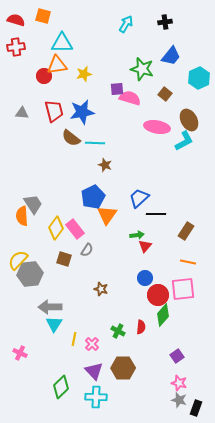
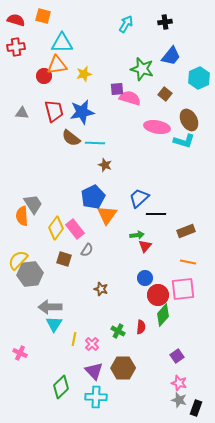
cyan L-shape at (184, 141): rotated 45 degrees clockwise
brown rectangle at (186, 231): rotated 36 degrees clockwise
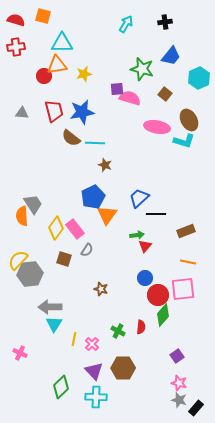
black rectangle at (196, 408): rotated 21 degrees clockwise
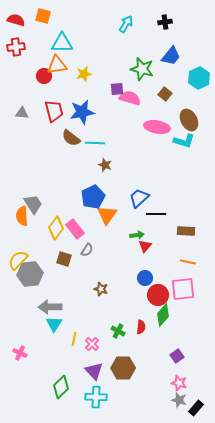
brown rectangle at (186, 231): rotated 24 degrees clockwise
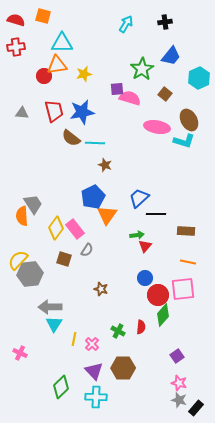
green star at (142, 69): rotated 25 degrees clockwise
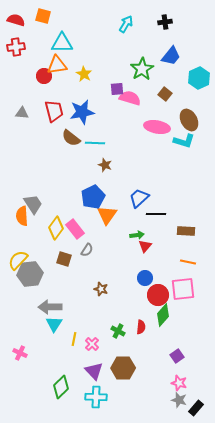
yellow star at (84, 74): rotated 28 degrees counterclockwise
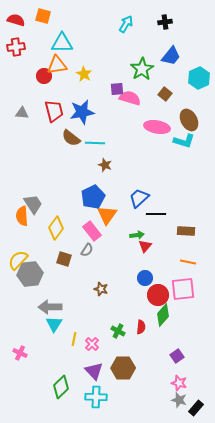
pink rectangle at (75, 229): moved 17 px right, 2 px down
